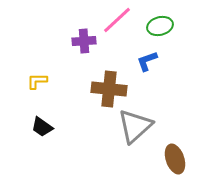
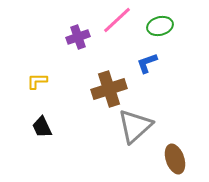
purple cross: moved 6 px left, 4 px up; rotated 15 degrees counterclockwise
blue L-shape: moved 2 px down
brown cross: rotated 24 degrees counterclockwise
black trapezoid: rotated 30 degrees clockwise
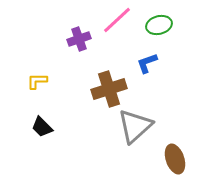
green ellipse: moved 1 px left, 1 px up
purple cross: moved 1 px right, 2 px down
black trapezoid: rotated 20 degrees counterclockwise
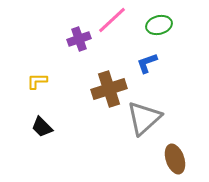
pink line: moved 5 px left
gray triangle: moved 9 px right, 8 px up
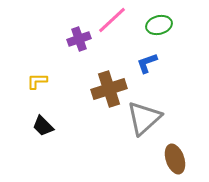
black trapezoid: moved 1 px right, 1 px up
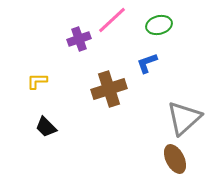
gray triangle: moved 40 px right
black trapezoid: moved 3 px right, 1 px down
brown ellipse: rotated 8 degrees counterclockwise
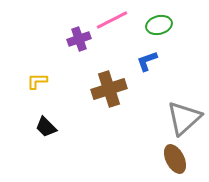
pink line: rotated 16 degrees clockwise
blue L-shape: moved 2 px up
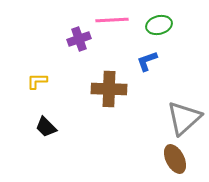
pink line: rotated 24 degrees clockwise
brown cross: rotated 20 degrees clockwise
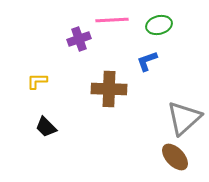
brown ellipse: moved 2 px up; rotated 16 degrees counterclockwise
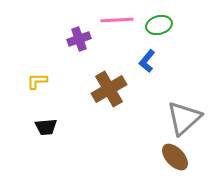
pink line: moved 5 px right
blue L-shape: rotated 30 degrees counterclockwise
brown cross: rotated 32 degrees counterclockwise
black trapezoid: rotated 50 degrees counterclockwise
